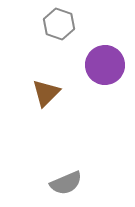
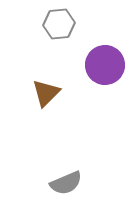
gray hexagon: rotated 24 degrees counterclockwise
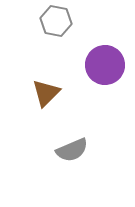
gray hexagon: moved 3 px left, 3 px up; rotated 16 degrees clockwise
gray semicircle: moved 6 px right, 33 px up
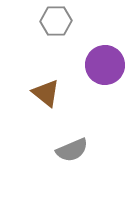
gray hexagon: rotated 12 degrees counterclockwise
brown triangle: rotated 36 degrees counterclockwise
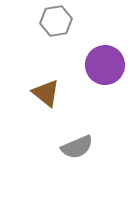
gray hexagon: rotated 8 degrees counterclockwise
gray semicircle: moved 5 px right, 3 px up
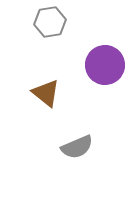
gray hexagon: moved 6 px left, 1 px down
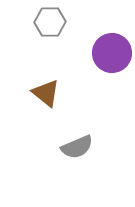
gray hexagon: rotated 8 degrees clockwise
purple circle: moved 7 px right, 12 px up
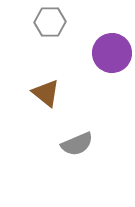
gray semicircle: moved 3 px up
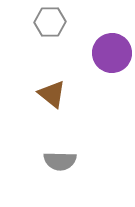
brown triangle: moved 6 px right, 1 px down
gray semicircle: moved 17 px left, 17 px down; rotated 24 degrees clockwise
